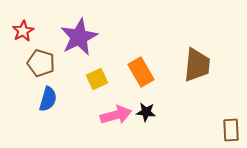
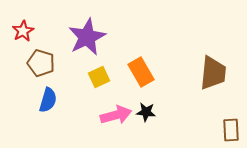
purple star: moved 8 px right
brown trapezoid: moved 16 px right, 8 px down
yellow square: moved 2 px right, 2 px up
blue semicircle: moved 1 px down
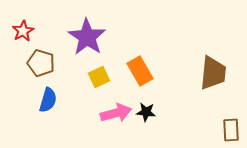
purple star: rotated 12 degrees counterclockwise
orange rectangle: moved 1 px left, 1 px up
pink arrow: moved 2 px up
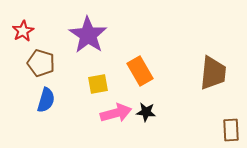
purple star: moved 1 px right, 2 px up
yellow square: moved 1 px left, 7 px down; rotated 15 degrees clockwise
blue semicircle: moved 2 px left
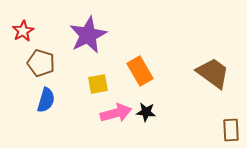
purple star: rotated 12 degrees clockwise
brown trapezoid: rotated 60 degrees counterclockwise
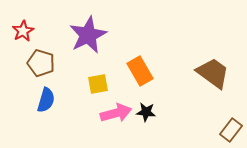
brown rectangle: rotated 40 degrees clockwise
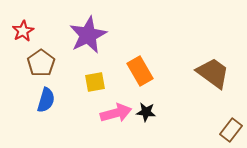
brown pentagon: rotated 20 degrees clockwise
yellow square: moved 3 px left, 2 px up
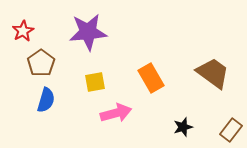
purple star: moved 3 px up; rotated 21 degrees clockwise
orange rectangle: moved 11 px right, 7 px down
black star: moved 37 px right, 15 px down; rotated 24 degrees counterclockwise
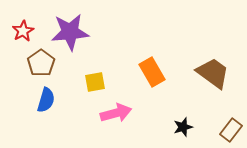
purple star: moved 18 px left
orange rectangle: moved 1 px right, 6 px up
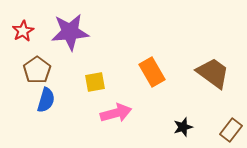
brown pentagon: moved 4 px left, 7 px down
